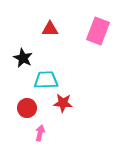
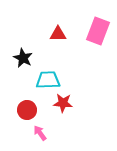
red triangle: moved 8 px right, 5 px down
cyan trapezoid: moved 2 px right
red circle: moved 2 px down
pink arrow: rotated 49 degrees counterclockwise
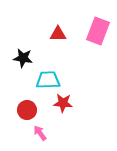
black star: rotated 18 degrees counterclockwise
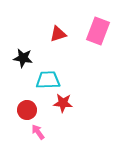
red triangle: rotated 18 degrees counterclockwise
pink arrow: moved 2 px left, 1 px up
